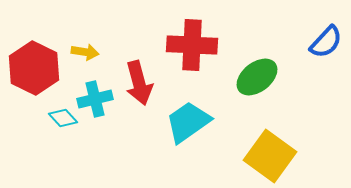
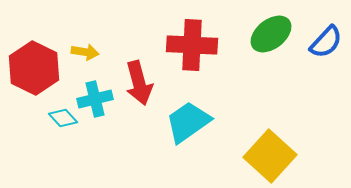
green ellipse: moved 14 px right, 43 px up
yellow square: rotated 6 degrees clockwise
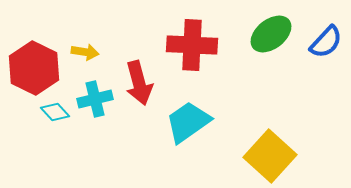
cyan diamond: moved 8 px left, 6 px up
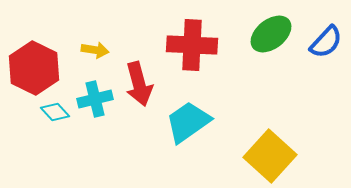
yellow arrow: moved 10 px right, 2 px up
red arrow: moved 1 px down
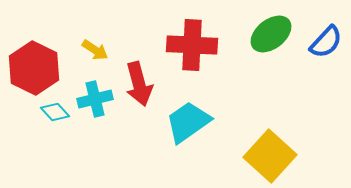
yellow arrow: rotated 24 degrees clockwise
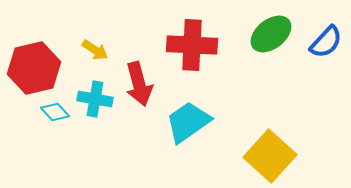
red hexagon: rotated 21 degrees clockwise
cyan cross: rotated 24 degrees clockwise
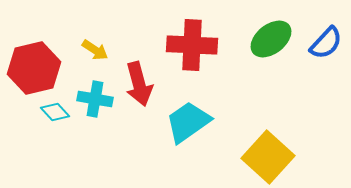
green ellipse: moved 5 px down
blue semicircle: moved 1 px down
yellow square: moved 2 px left, 1 px down
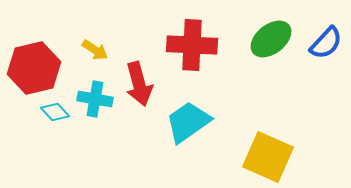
yellow square: rotated 18 degrees counterclockwise
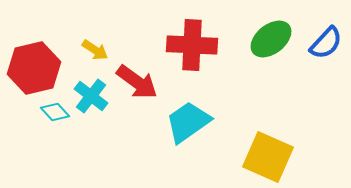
red arrow: moved 2 px left, 2 px up; rotated 39 degrees counterclockwise
cyan cross: moved 4 px left, 3 px up; rotated 28 degrees clockwise
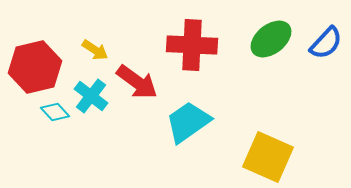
red hexagon: moved 1 px right, 1 px up
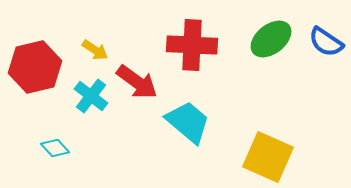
blue semicircle: moved 1 px up; rotated 81 degrees clockwise
cyan diamond: moved 36 px down
cyan trapezoid: rotated 75 degrees clockwise
